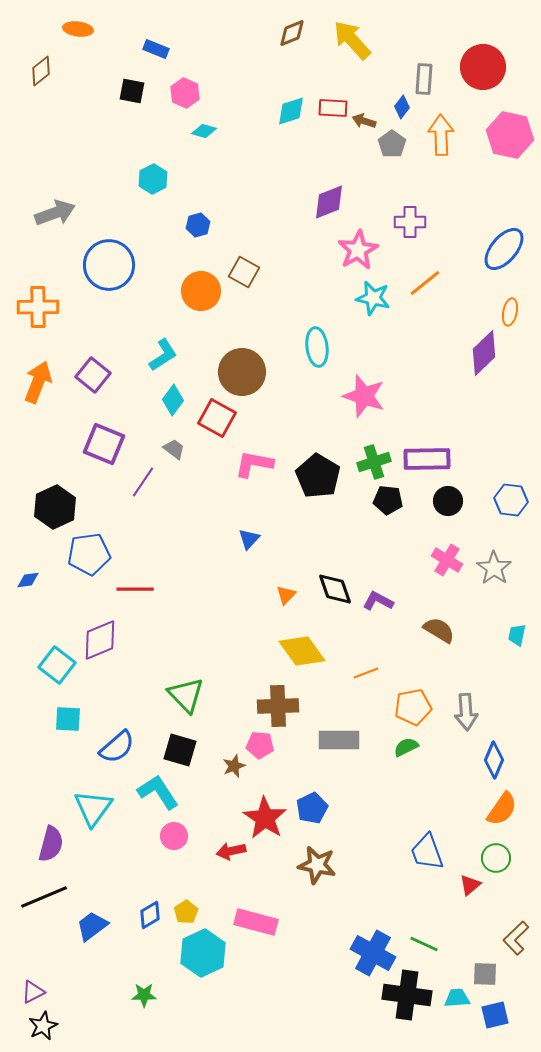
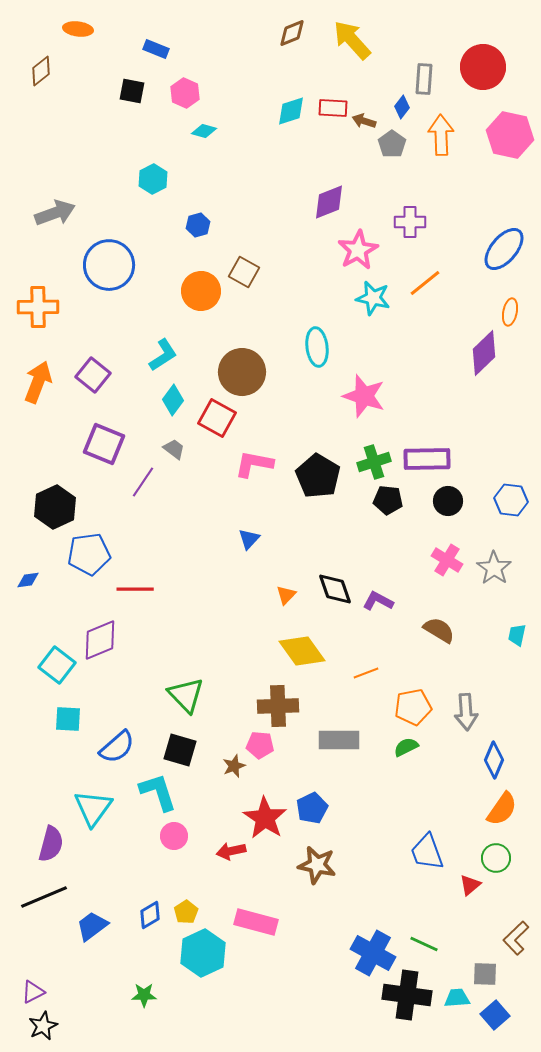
cyan L-shape at (158, 792): rotated 15 degrees clockwise
blue square at (495, 1015): rotated 28 degrees counterclockwise
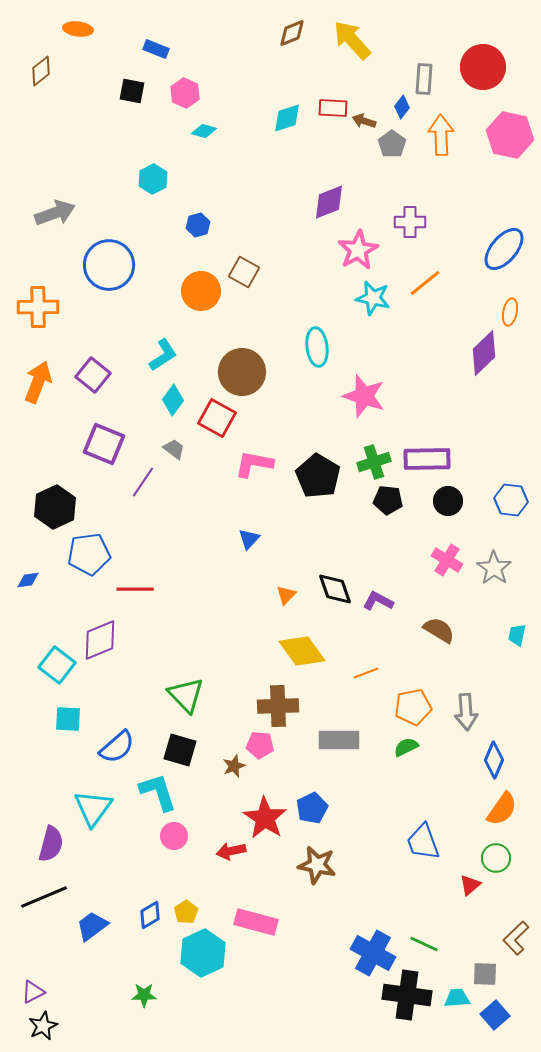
cyan diamond at (291, 111): moved 4 px left, 7 px down
blue trapezoid at (427, 852): moved 4 px left, 10 px up
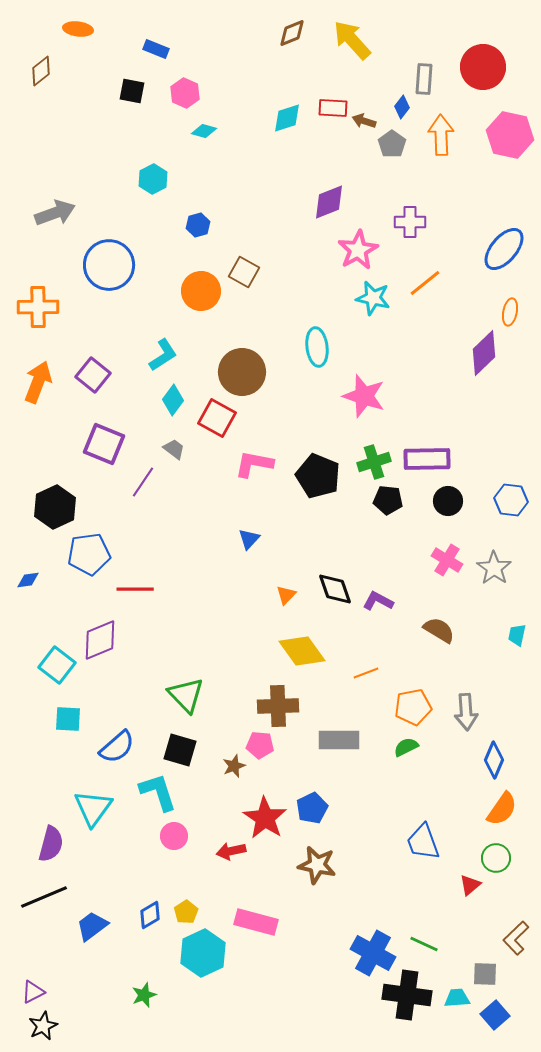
black pentagon at (318, 476): rotated 9 degrees counterclockwise
green star at (144, 995): rotated 20 degrees counterclockwise
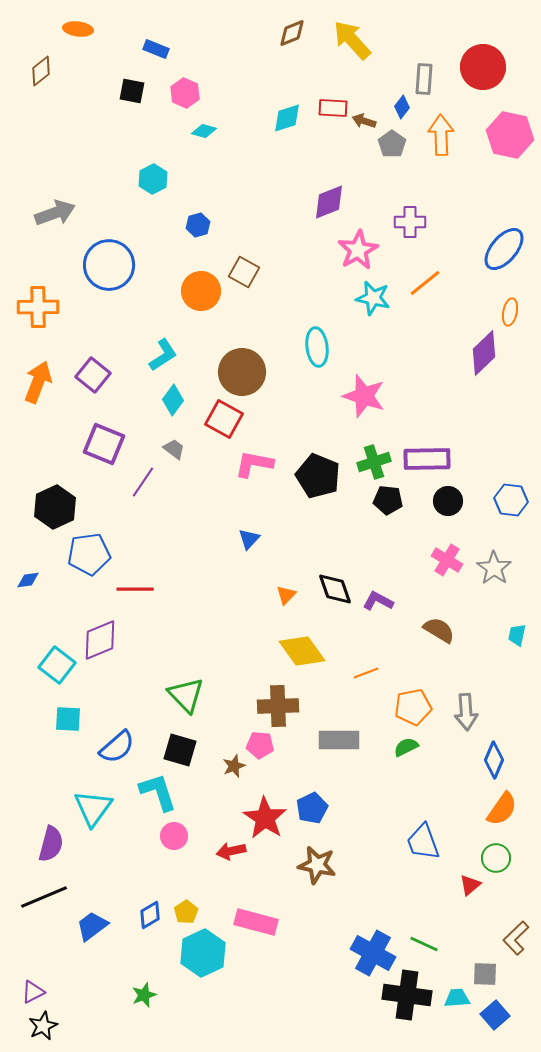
red square at (217, 418): moved 7 px right, 1 px down
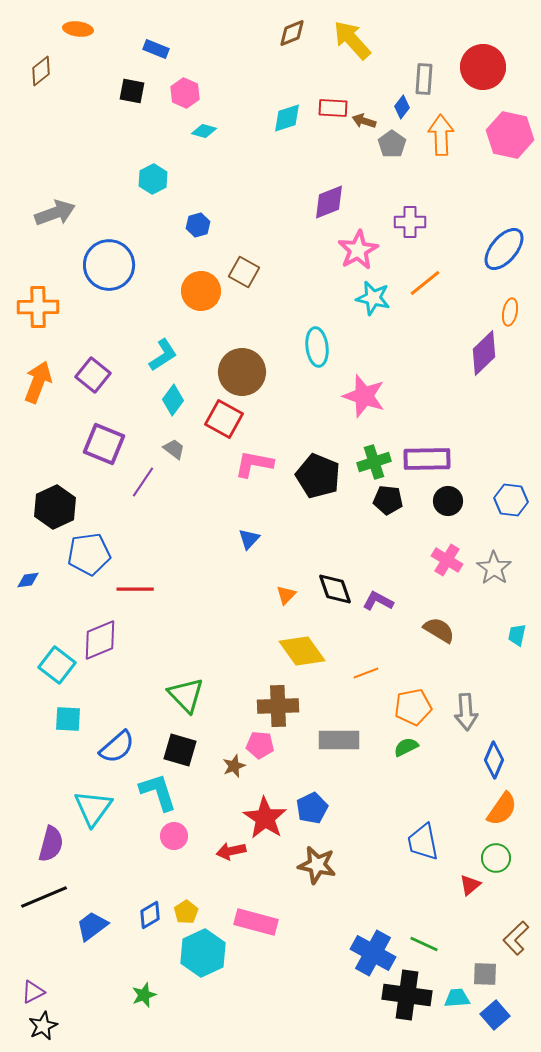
blue trapezoid at (423, 842): rotated 9 degrees clockwise
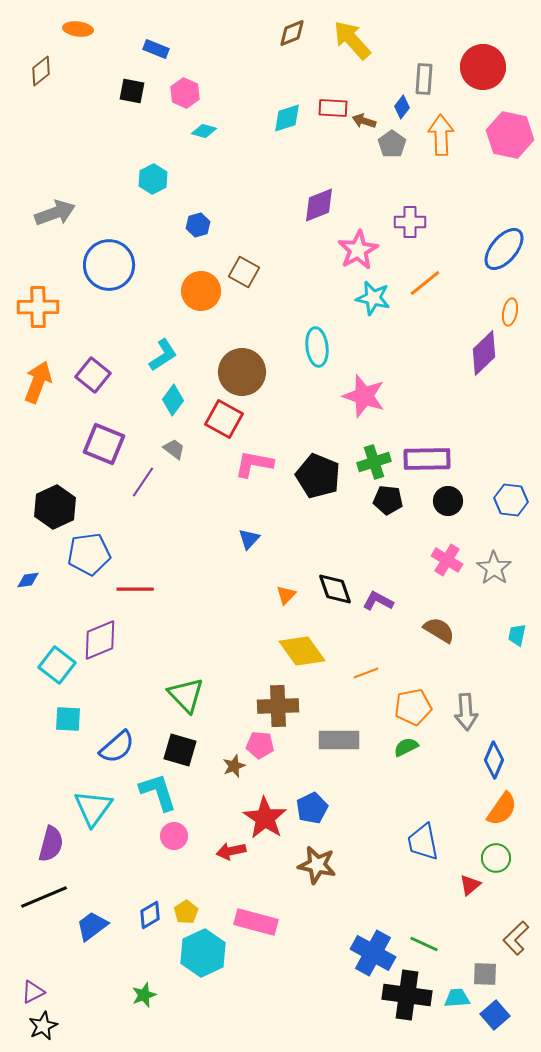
purple diamond at (329, 202): moved 10 px left, 3 px down
